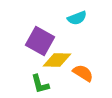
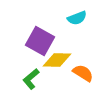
green L-shape: moved 9 px left, 5 px up; rotated 65 degrees clockwise
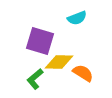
purple square: rotated 12 degrees counterclockwise
yellow diamond: moved 2 px right, 2 px down
green L-shape: moved 4 px right
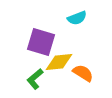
purple square: moved 1 px right, 1 px down
yellow diamond: rotated 8 degrees counterclockwise
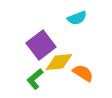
purple square: moved 3 px down; rotated 36 degrees clockwise
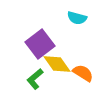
cyan semicircle: rotated 36 degrees clockwise
purple square: moved 1 px left, 1 px up
yellow diamond: moved 2 px left, 2 px down; rotated 60 degrees clockwise
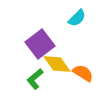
cyan semicircle: rotated 60 degrees counterclockwise
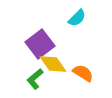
yellow diamond: moved 4 px left
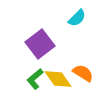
yellow diamond: moved 5 px right, 15 px down
